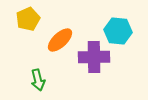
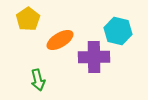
yellow pentagon: rotated 10 degrees counterclockwise
cyan hexagon: rotated 8 degrees clockwise
orange ellipse: rotated 12 degrees clockwise
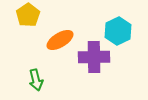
yellow pentagon: moved 4 px up
cyan hexagon: rotated 20 degrees clockwise
green arrow: moved 2 px left
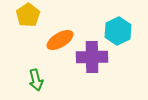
purple cross: moved 2 px left
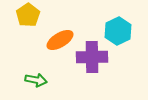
green arrow: rotated 65 degrees counterclockwise
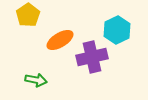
cyan hexagon: moved 1 px left, 1 px up
purple cross: rotated 12 degrees counterclockwise
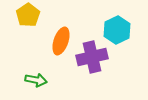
orange ellipse: moved 1 px right, 1 px down; rotated 40 degrees counterclockwise
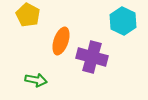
yellow pentagon: rotated 10 degrees counterclockwise
cyan hexagon: moved 6 px right, 9 px up; rotated 8 degrees counterclockwise
purple cross: rotated 28 degrees clockwise
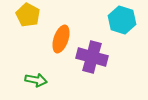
cyan hexagon: moved 1 px left, 1 px up; rotated 8 degrees counterclockwise
orange ellipse: moved 2 px up
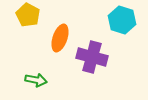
orange ellipse: moved 1 px left, 1 px up
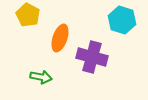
green arrow: moved 5 px right, 3 px up
